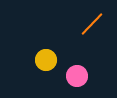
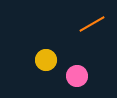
orange line: rotated 16 degrees clockwise
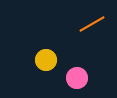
pink circle: moved 2 px down
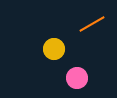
yellow circle: moved 8 px right, 11 px up
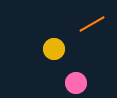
pink circle: moved 1 px left, 5 px down
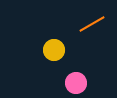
yellow circle: moved 1 px down
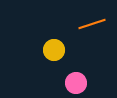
orange line: rotated 12 degrees clockwise
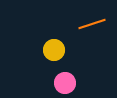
pink circle: moved 11 px left
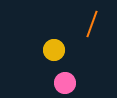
orange line: rotated 52 degrees counterclockwise
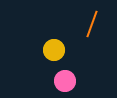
pink circle: moved 2 px up
